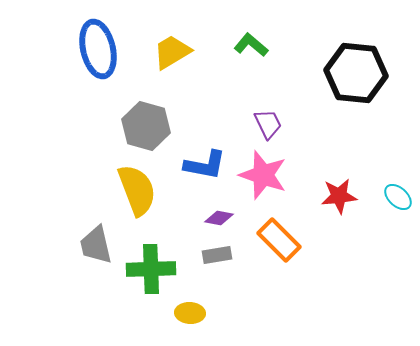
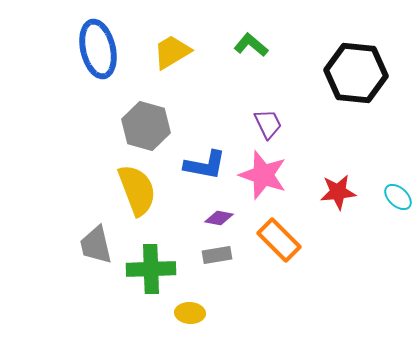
red star: moved 1 px left, 4 px up
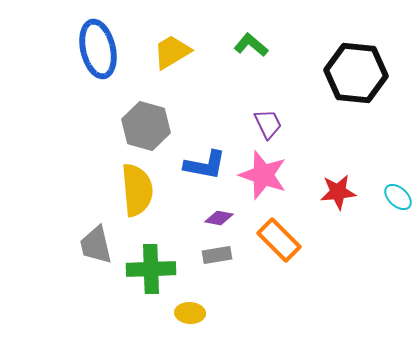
yellow semicircle: rotated 16 degrees clockwise
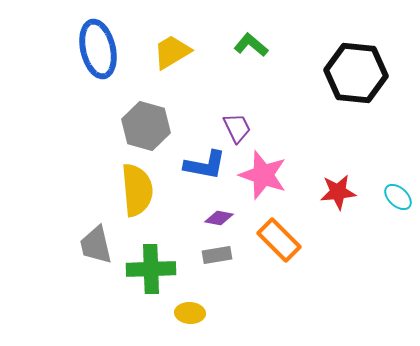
purple trapezoid: moved 31 px left, 4 px down
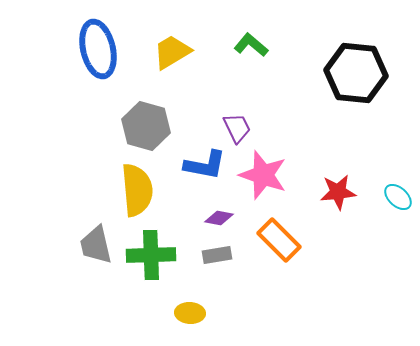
green cross: moved 14 px up
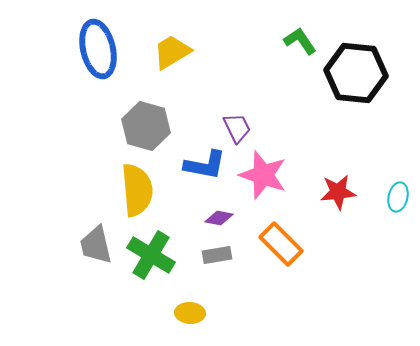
green L-shape: moved 49 px right, 4 px up; rotated 16 degrees clockwise
cyan ellipse: rotated 60 degrees clockwise
orange rectangle: moved 2 px right, 4 px down
green cross: rotated 33 degrees clockwise
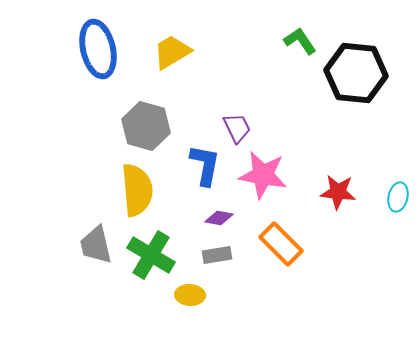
blue L-shape: rotated 90 degrees counterclockwise
pink star: rotated 9 degrees counterclockwise
red star: rotated 12 degrees clockwise
yellow ellipse: moved 18 px up
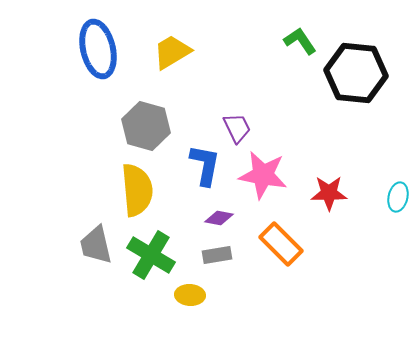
red star: moved 9 px left, 1 px down; rotated 6 degrees counterclockwise
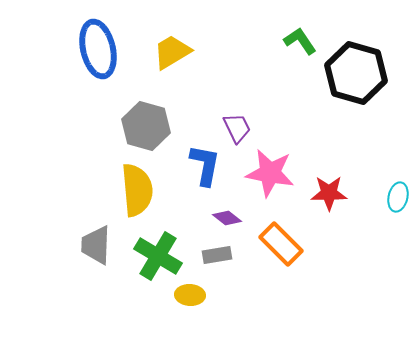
black hexagon: rotated 10 degrees clockwise
pink star: moved 7 px right, 2 px up
purple diamond: moved 8 px right; rotated 28 degrees clockwise
gray trapezoid: rotated 15 degrees clockwise
green cross: moved 7 px right, 1 px down
